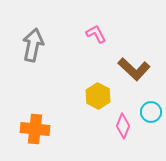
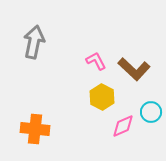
pink L-shape: moved 27 px down
gray arrow: moved 1 px right, 3 px up
yellow hexagon: moved 4 px right, 1 px down
pink diamond: rotated 45 degrees clockwise
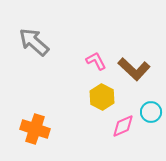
gray arrow: rotated 60 degrees counterclockwise
orange cross: rotated 12 degrees clockwise
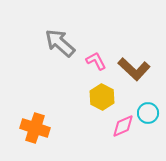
gray arrow: moved 26 px right, 1 px down
cyan circle: moved 3 px left, 1 px down
orange cross: moved 1 px up
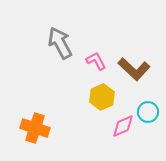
gray arrow: rotated 20 degrees clockwise
yellow hexagon: rotated 10 degrees clockwise
cyan circle: moved 1 px up
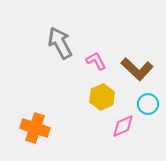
brown L-shape: moved 3 px right
cyan circle: moved 8 px up
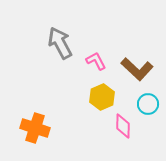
pink diamond: rotated 65 degrees counterclockwise
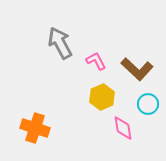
pink diamond: moved 2 px down; rotated 10 degrees counterclockwise
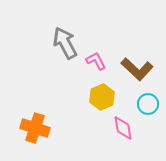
gray arrow: moved 5 px right
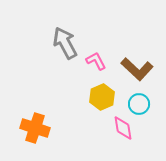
cyan circle: moved 9 px left
